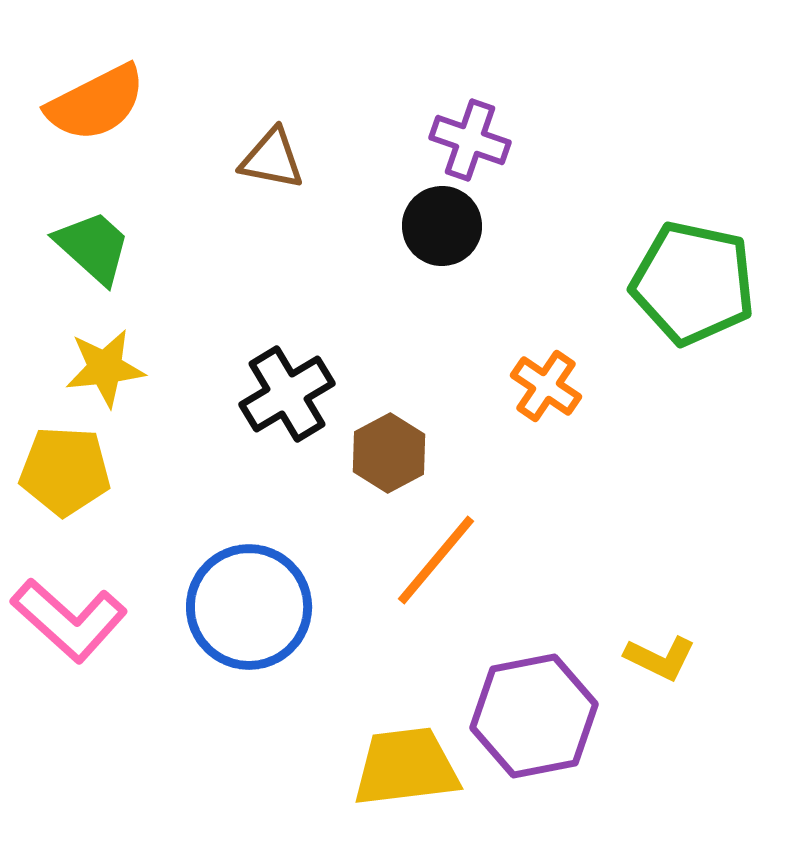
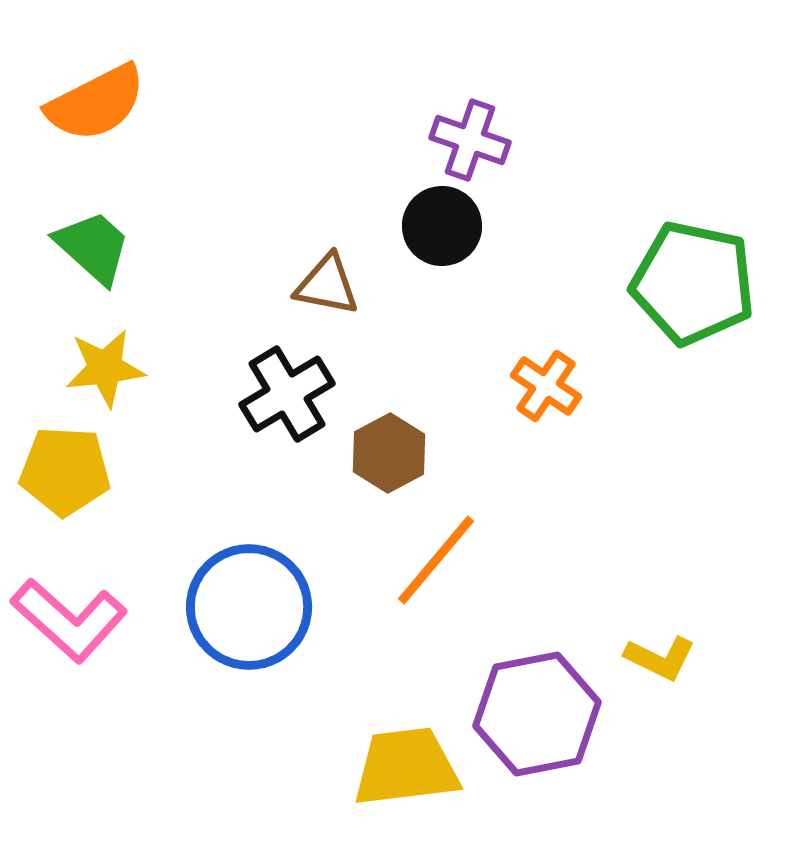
brown triangle: moved 55 px right, 126 px down
purple hexagon: moved 3 px right, 2 px up
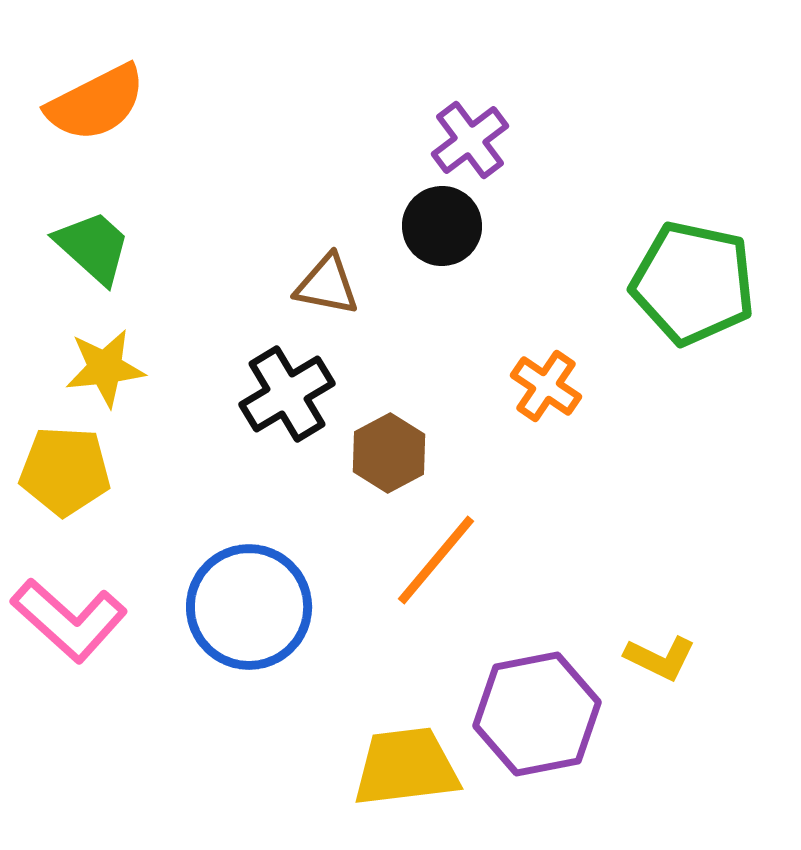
purple cross: rotated 34 degrees clockwise
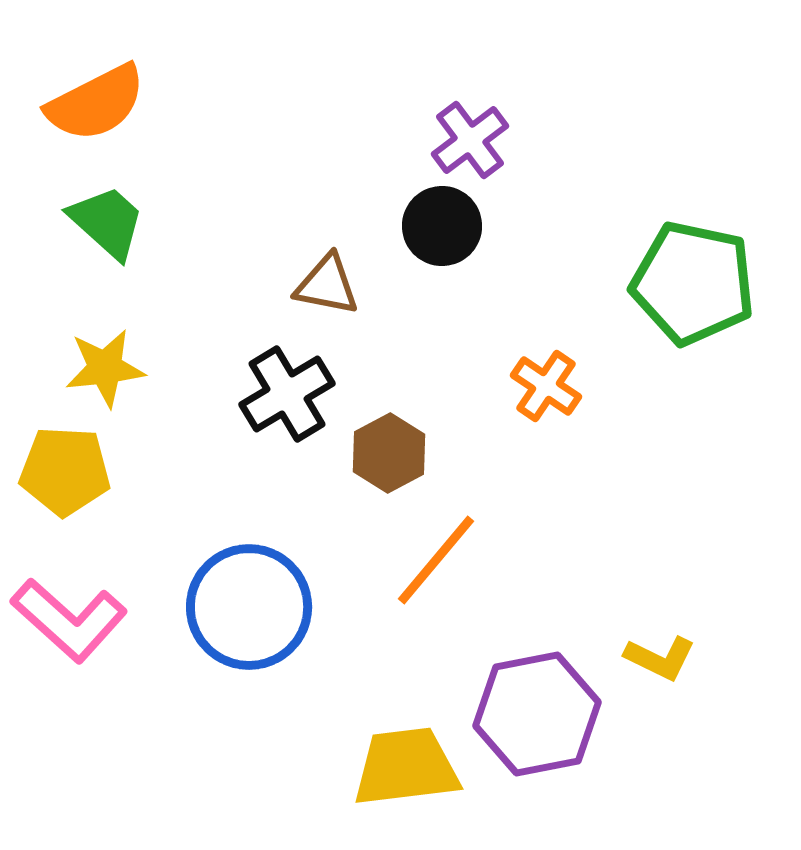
green trapezoid: moved 14 px right, 25 px up
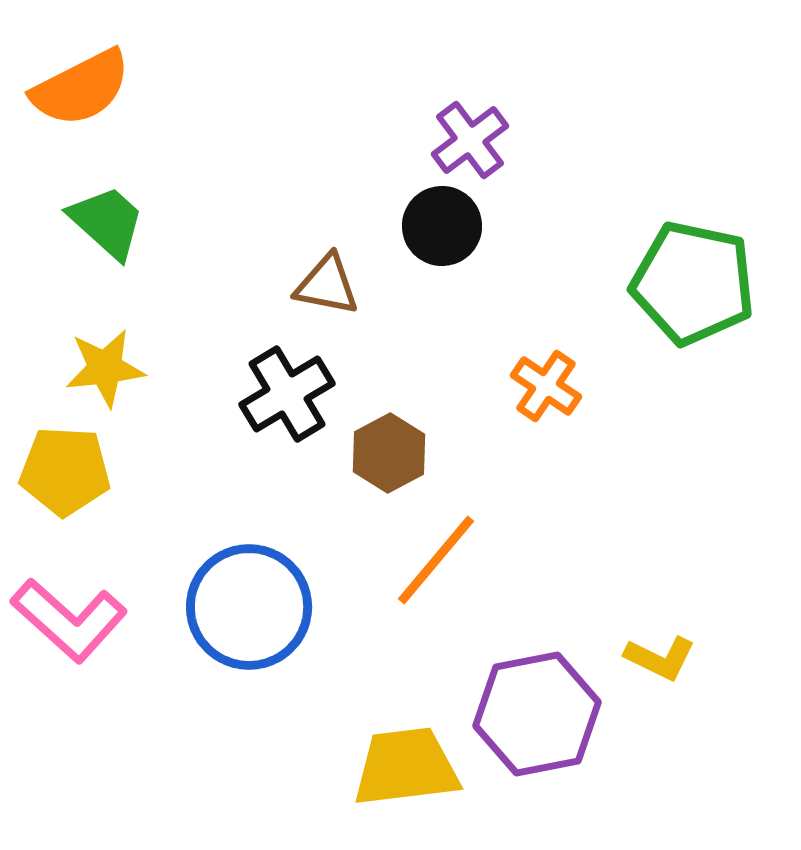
orange semicircle: moved 15 px left, 15 px up
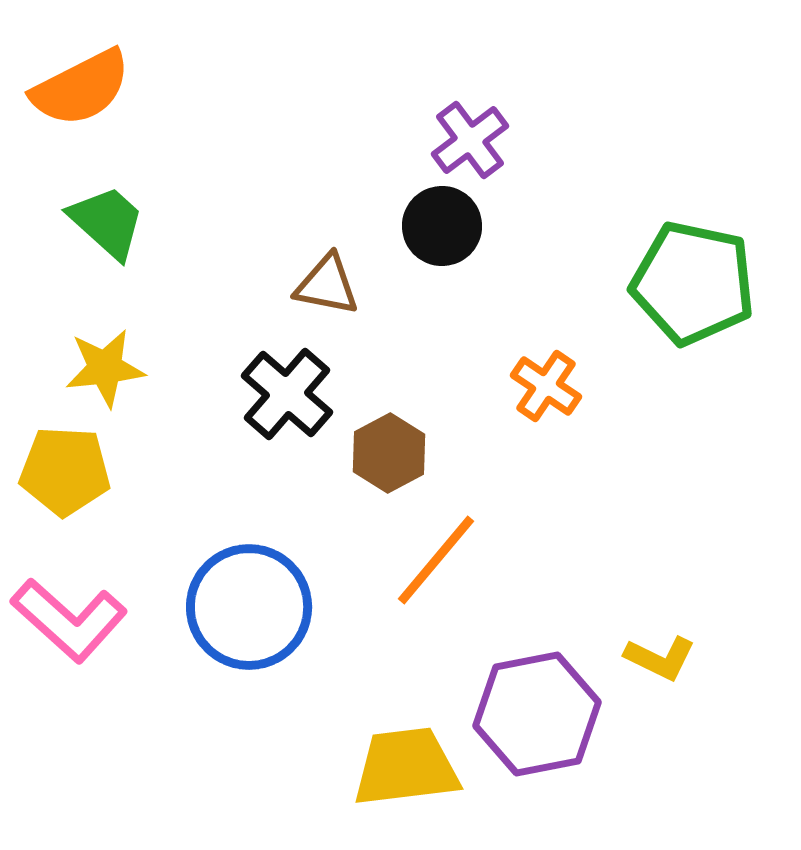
black cross: rotated 18 degrees counterclockwise
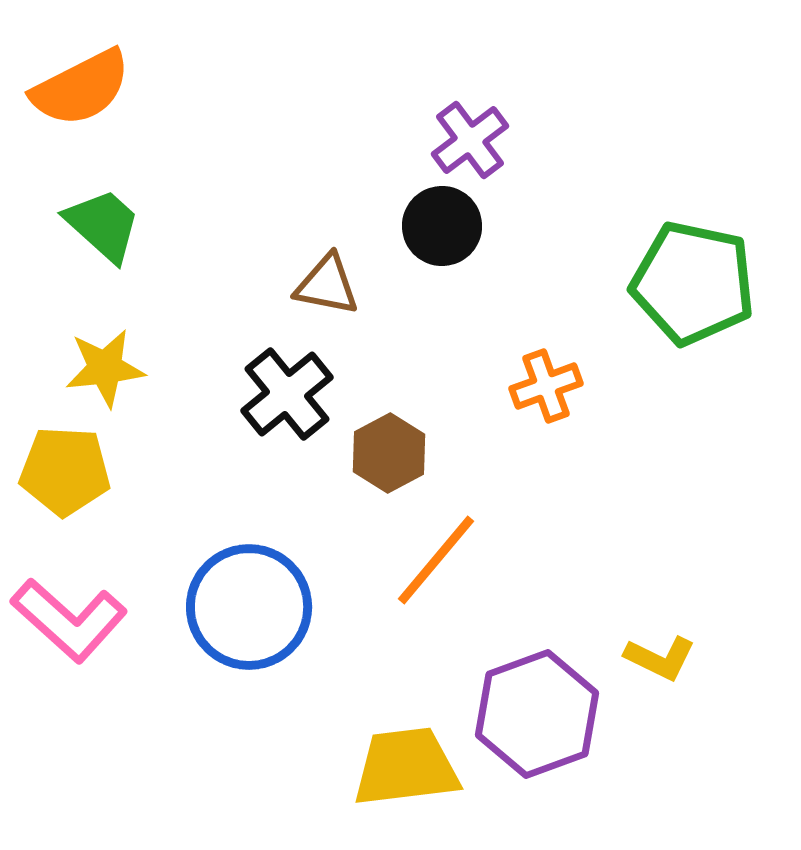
green trapezoid: moved 4 px left, 3 px down
orange cross: rotated 36 degrees clockwise
black cross: rotated 10 degrees clockwise
purple hexagon: rotated 9 degrees counterclockwise
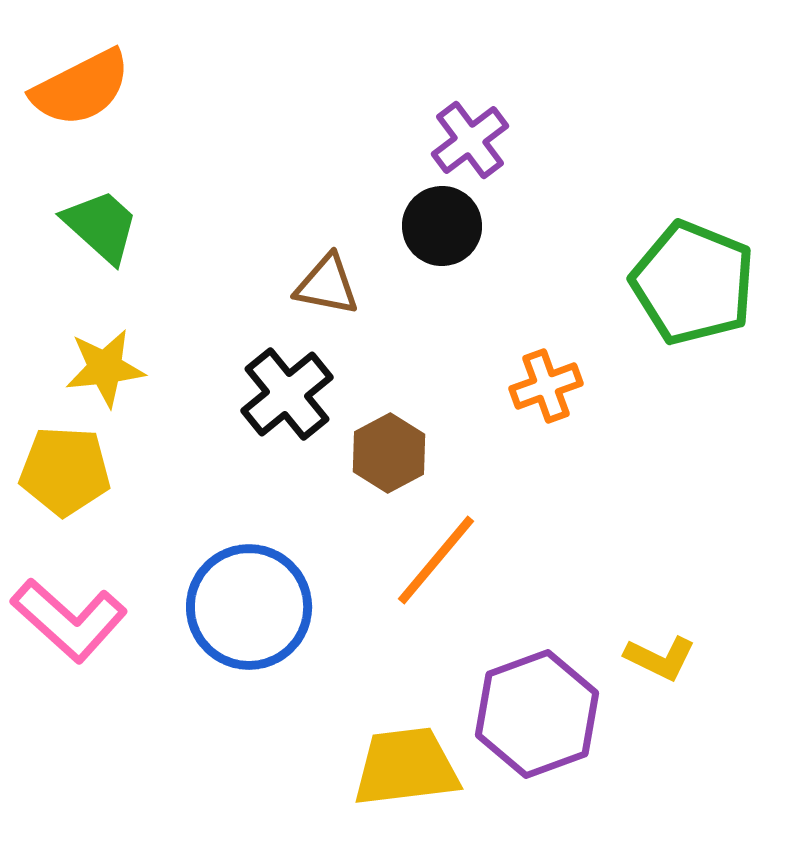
green trapezoid: moved 2 px left, 1 px down
green pentagon: rotated 10 degrees clockwise
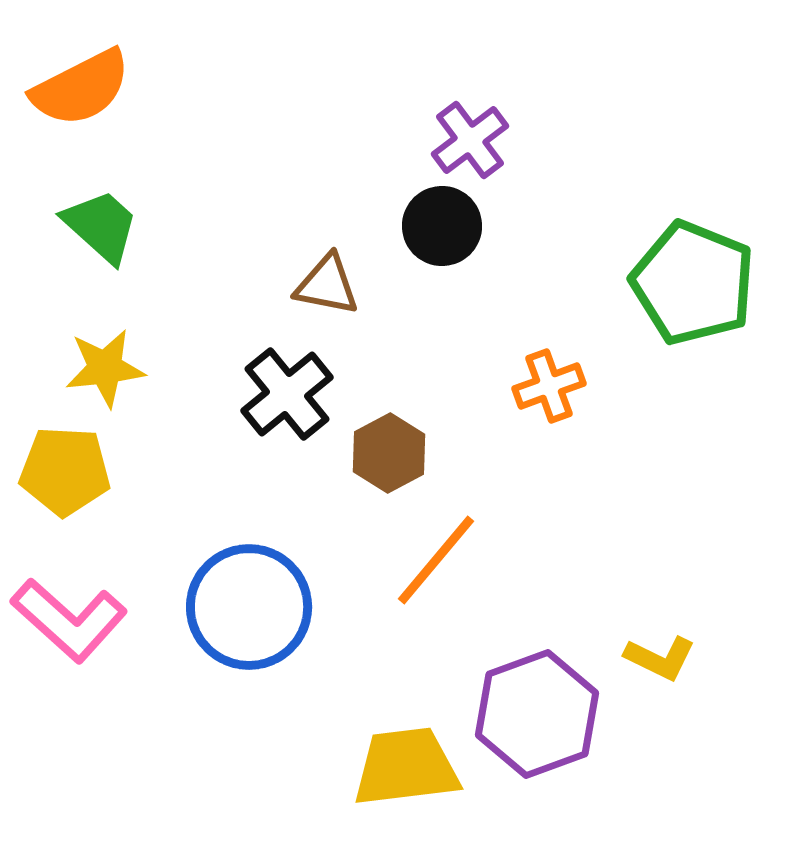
orange cross: moved 3 px right
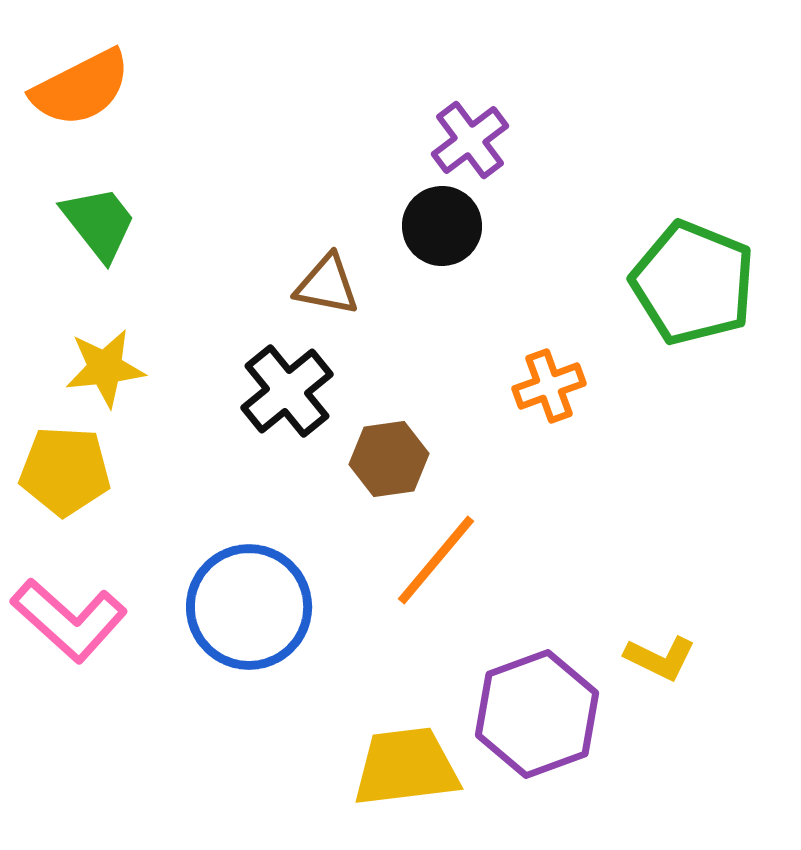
green trapezoid: moved 2 px left, 3 px up; rotated 10 degrees clockwise
black cross: moved 3 px up
brown hexagon: moved 6 px down; rotated 20 degrees clockwise
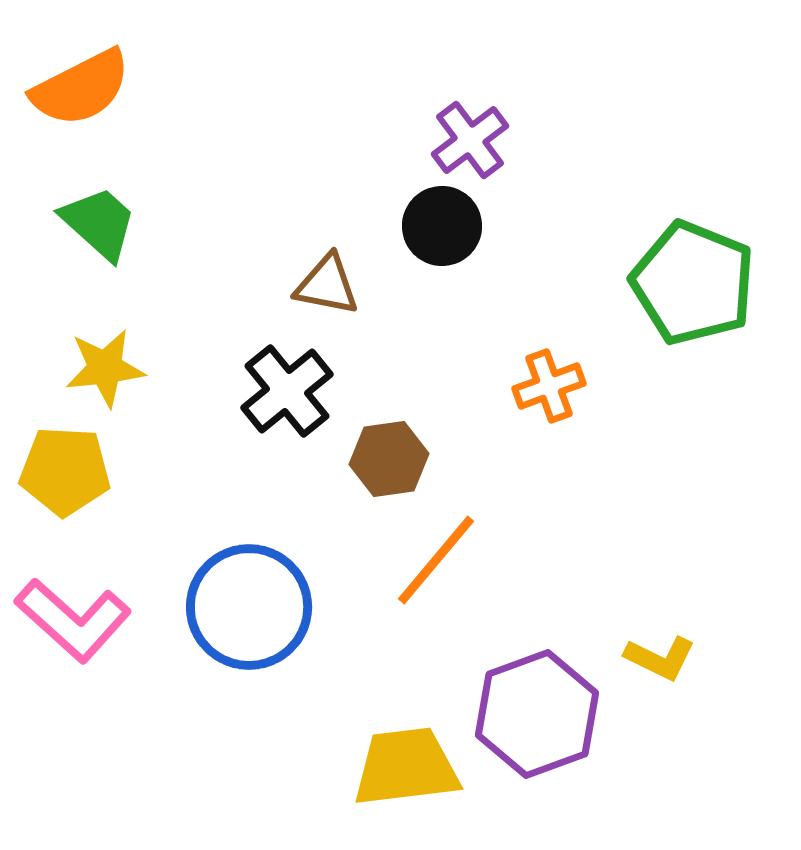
green trapezoid: rotated 10 degrees counterclockwise
pink L-shape: moved 4 px right
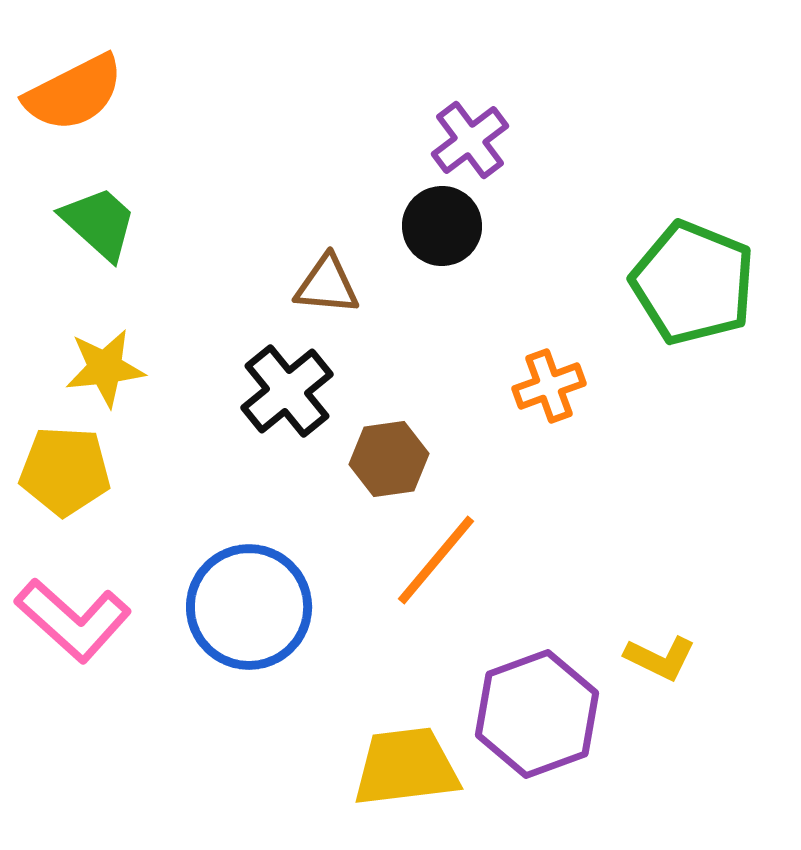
orange semicircle: moved 7 px left, 5 px down
brown triangle: rotated 6 degrees counterclockwise
